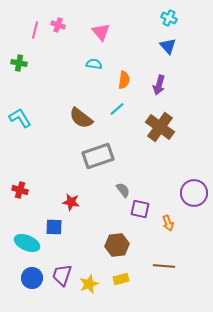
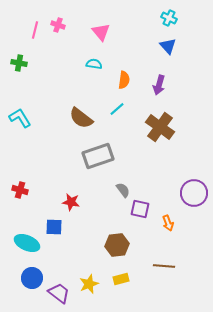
purple trapezoid: moved 3 px left, 18 px down; rotated 110 degrees clockwise
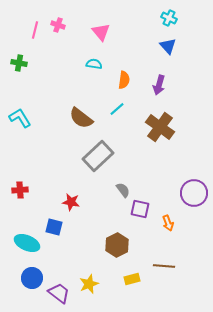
gray rectangle: rotated 24 degrees counterclockwise
red cross: rotated 21 degrees counterclockwise
blue square: rotated 12 degrees clockwise
brown hexagon: rotated 20 degrees counterclockwise
yellow rectangle: moved 11 px right
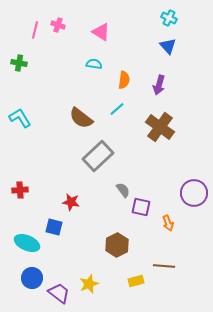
pink triangle: rotated 18 degrees counterclockwise
purple square: moved 1 px right, 2 px up
yellow rectangle: moved 4 px right, 2 px down
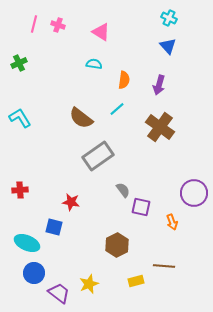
pink line: moved 1 px left, 6 px up
green cross: rotated 35 degrees counterclockwise
gray rectangle: rotated 8 degrees clockwise
orange arrow: moved 4 px right, 1 px up
blue circle: moved 2 px right, 5 px up
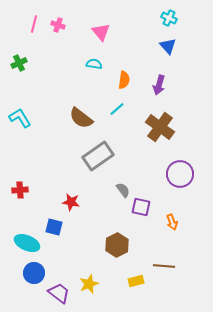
pink triangle: rotated 18 degrees clockwise
purple circle: moved 14 px left, 19 px up
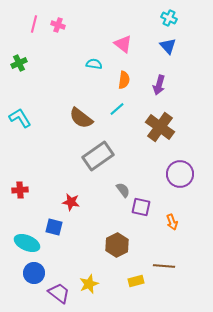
pink triangle: moved 22 px right, 12 px down; rotated 12 degrees counterclockwise
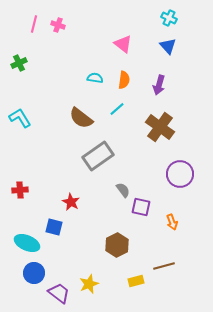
cyan semicircle: moved 1 px right, 14 px down
red star: rotated 18 degrees clockwise
brown line: rotated 20 degrees counterclockwise
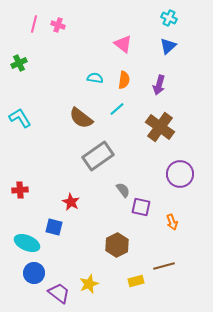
blue triangle: rotated 30 degrees clockwise
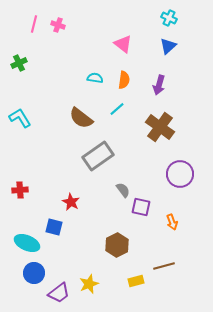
purple trapezoid: rotated 105 degrees clockwise
